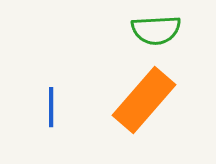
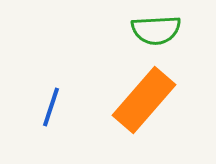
blue line: rotated 18 degrees clockwise
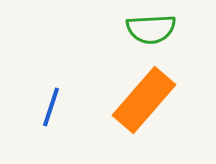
green semicircle: moved 5 px left, 1 px up
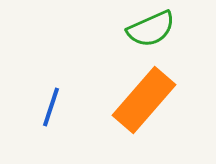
green semicircle: rotated 21 degrees counterclockwise
